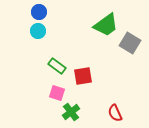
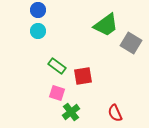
blue circle: moved 1 px left, 2 px up
gray square: moved 1 px right
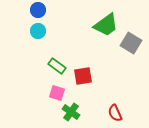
green cross: rotated 18 degrees counterclockwise
